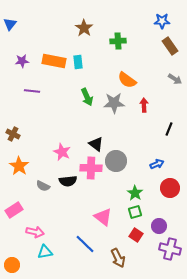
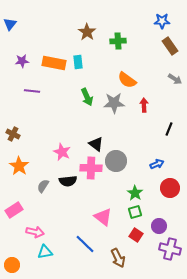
brown star: moved 3 px right, 4 px down
orange rectangle: moved 2 px down
gray semicircle: rotated 96 degrees clockwise
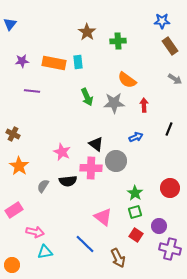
blue arrow: moved 21 px left, 27 px up
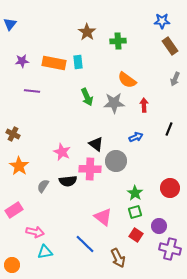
gray arrow: rotated 80 degrees clockwise
pink cross: moved 1 px left, 1 px down
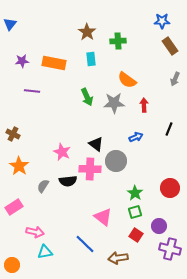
cyan rectangle: moved 13 px right, 3 px up
pink rectangle: moved 3 px up
brown arrow: rotated 108 degrees clockwise
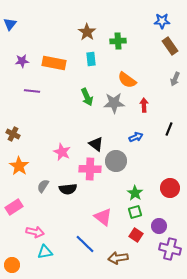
black semicircle: moved 8 px down
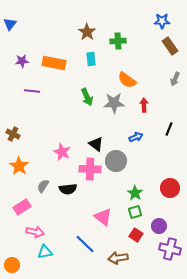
pink rectangle: moved 8 px right
